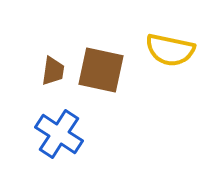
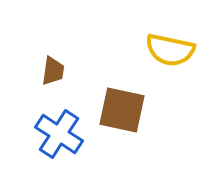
brown square: moved 21 px right, 40 px down
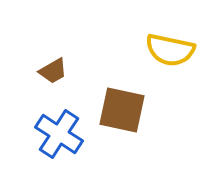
brown trapezoid: rotated 52 degrees clockwise
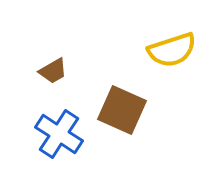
yellow semicircle: moved 2 px right; rotated 30 degrees counterclockwise
brown square: rotated 12 degrees clockwise
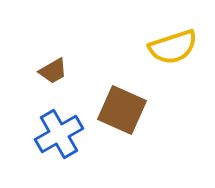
yellow semicircle: moved 1 px right, 3 px up
blue cross: rotated 27 degrees clockwise
